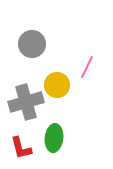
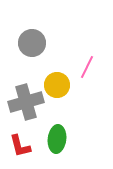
gray circle: moved 1 px up
green ellipse: moved 3 px right, 1 px down
red L-shape: moved 1 px left, 2 px up
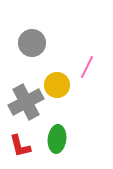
gray cross: rotated 12 degrees counterclockwise
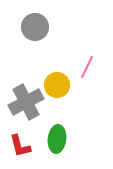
gray circle: moved 3 px right, 16 px up
